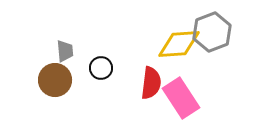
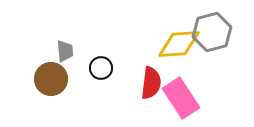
gray hexagon: rotated 6 degrees clockwise
brown circle: moved 4 px left, 1 px up
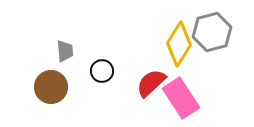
yellow diamond: rotated 54 degrees counterclockwise
black circle: moved 1 px right, 3 px down
brown circle: moved 8 px down
red semicircle: rotated 140 degrees counterclockwise
